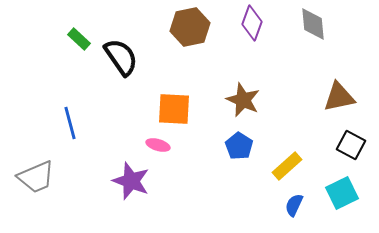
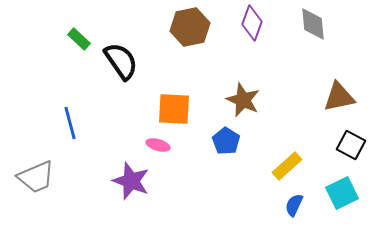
black semicircle: moved 4 px down
blue pentagon: moved 13 px left, 5 px up
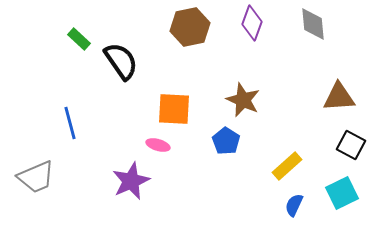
brown triangle: rotated 8 degrees clockwise
purple star: rotated 27 degrees clockwise
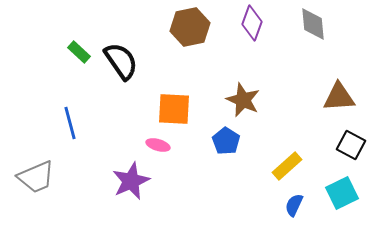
green rectangle: moved 13 px down
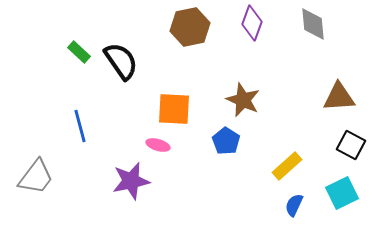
blue line: moved 10 px right, 3 px down
gray trapezoid: rotated 30 degrees counterclockwise
purple star: rotated 12 degrees clockwise
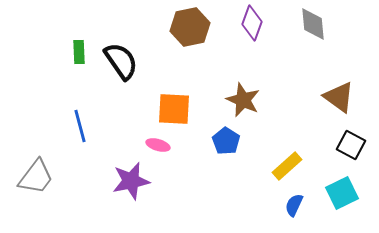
green rectangle: rotated 45 degrees clockwise
brown triangle: rotated 40 degrees clockwise
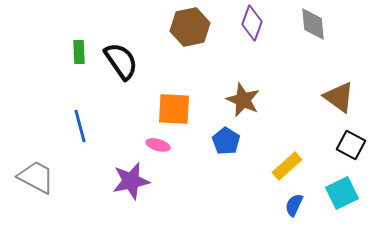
gray trapezoid: rotated 99 degrees counterclockwise
